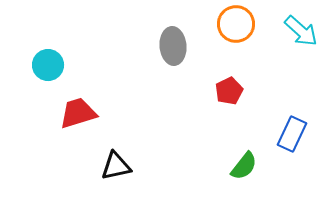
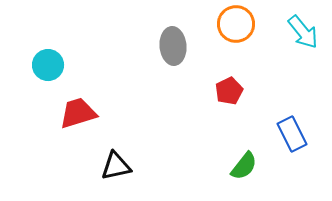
cyan arrow: moved 2 px right, 1 px down; rotated 9 degrees clockwise
blue rectangle: rotated 52 degrees counterclockwise
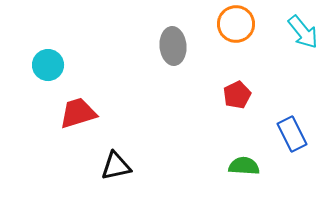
red pentagon: moved 8 px right, 4 px down
green semicircle: rotated 124 degrees counterclockwise
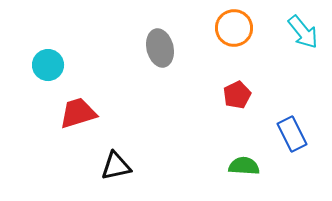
orange circle: moved 2 px left, 4 px down
gray ellipse: moved 13 px left, 2 px down; rotated 9 degrees counterclockwise
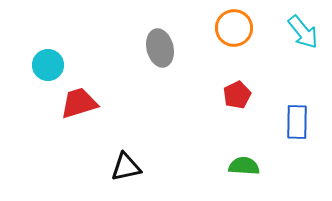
red trapezoid: moved 1 px right, 10 px up
blue rectangle: moved 5 px right, 12 px up; rotated 28 degrees clockwise
black triangle: moved 10 px right, 1 px down
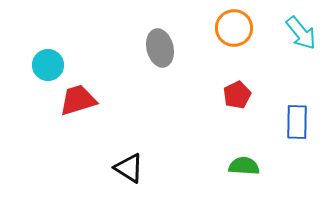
cyan arrow: moved 2 px left, 1 px down
red trapezoid: moved 1 px left, 3 px up
black triangle: moved 3 px right, 1 px down; rotated 44 degrees clockwise
